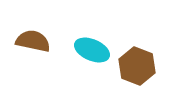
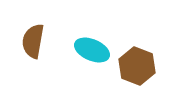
brown semicircle: rotated 92 degrees counterclockwise
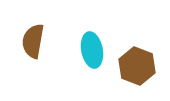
cyan ellipse: rotated 56 degrees clockwise
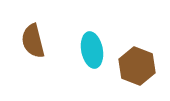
brown semicircle: rotated 24 degrees counterclockwise
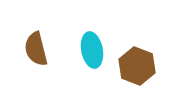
brown semicircle: moved 3 px right, 8 px down
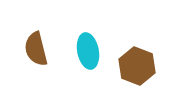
cyan ellipse: moved 4 px left, 1 px down
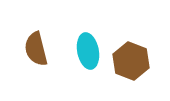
brown hexagon: moved 6 px left, 5 px up
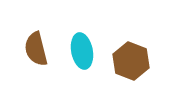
cyan ellipse: moved 6 px left
